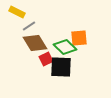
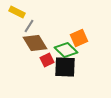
gray line: rotated 24 degrees counterclockwise
orange square: rotated 18 degrees counterclockwise
green diamond: moved 1 px right, 3 px down
red square: moved 1 px right, 1 px down
black square: moved 4 px right
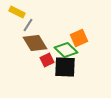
gray line: moved 1 px left, 1 px up
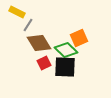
brown diamond: moved 4 px right
red square: moved 3 px left, 3 px down
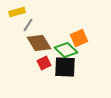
yellow rectangle: rotated 42 degrees counterclockwise
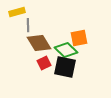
gray line: rotated 32 degrees counterclockwise
orange square: rotated 12 degrees clockwise
black square: rotated 10 degrees clockwise
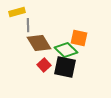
orange square: rotated 24 degrees clockwise
red square: moved 2 px down; rotated 16 degrees counterclockwise
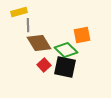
yellow rectangle: moved 2 px right
orange square: moved 3 px right, 3 px up; rotated 24 degrees counterclockwise
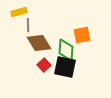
green diamond: rotated 50 degrees clockwise
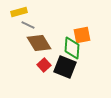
gray line: rotated 64 degrees counterclockwise
green diamond: moved 6 px right, 2 px up
black square: rotated 10 degrees clockwise
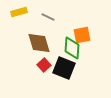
gray line: moved 20 px right, 8 px up
brown diamond: rotated 15 degrees clockwise
black square: moved 1 px left, 1 px down
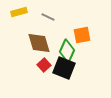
green diamond: moved 5 px left, 3 px down; rotated 20 degrees clockwise
